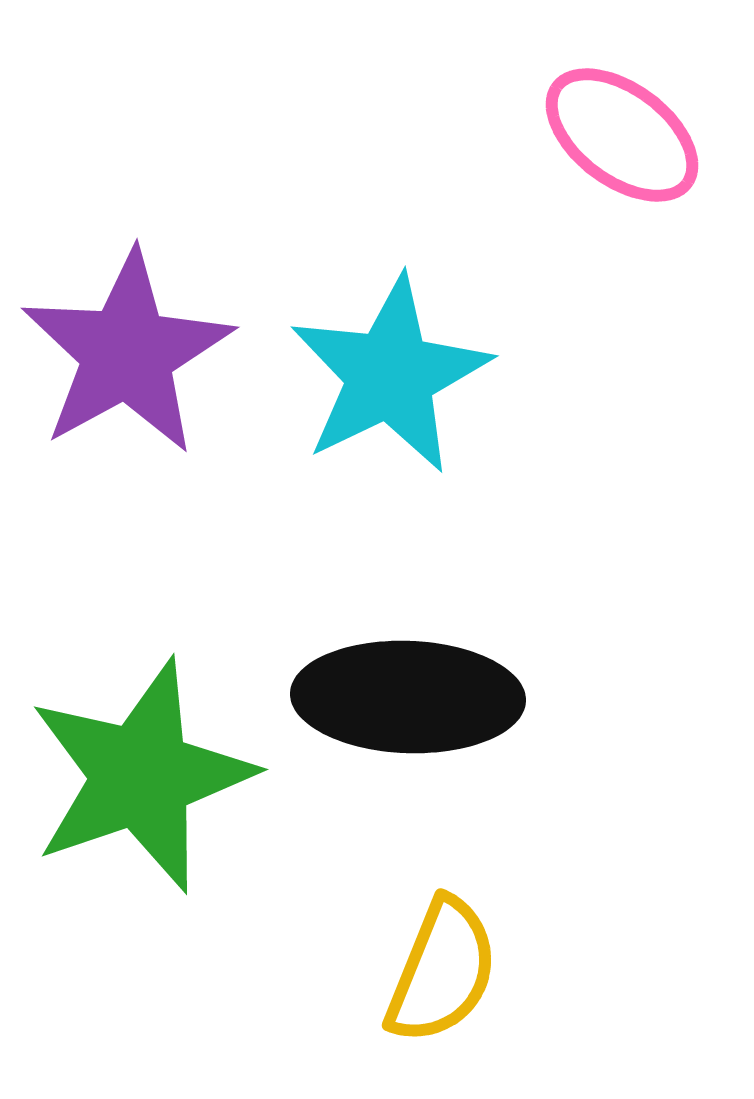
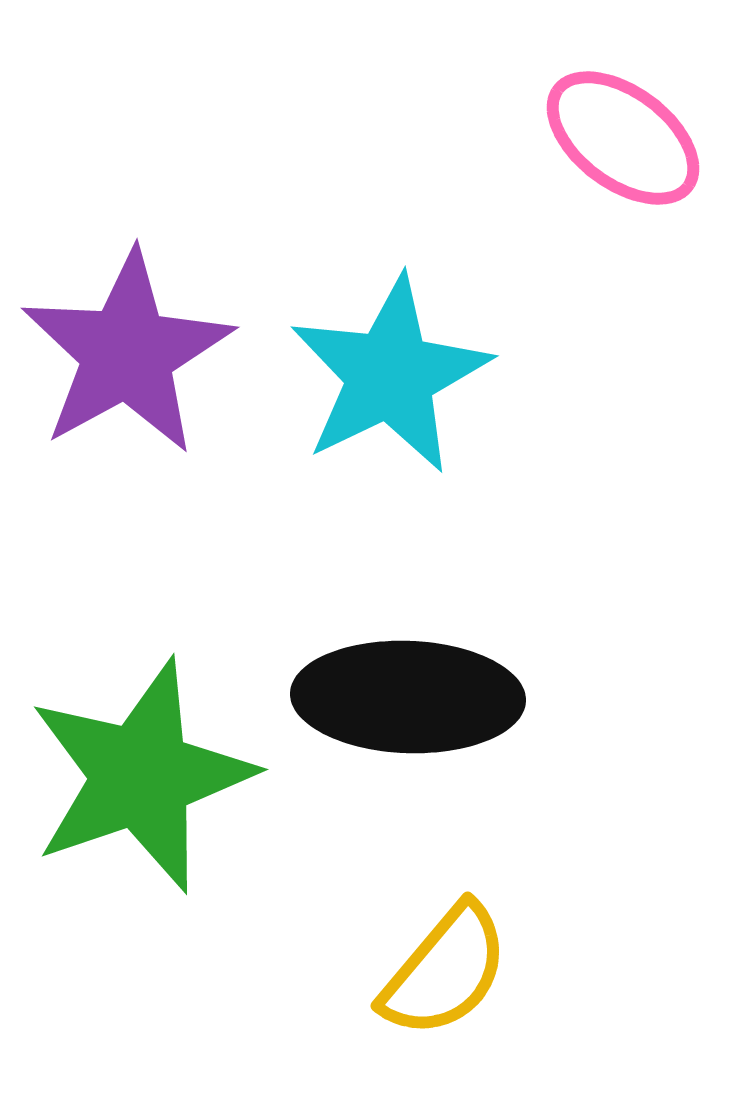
pink ellipse: moved 1 px right, 3 px down
yellow semicircle: moved 3 px right; rotated 18 degrees clockwise
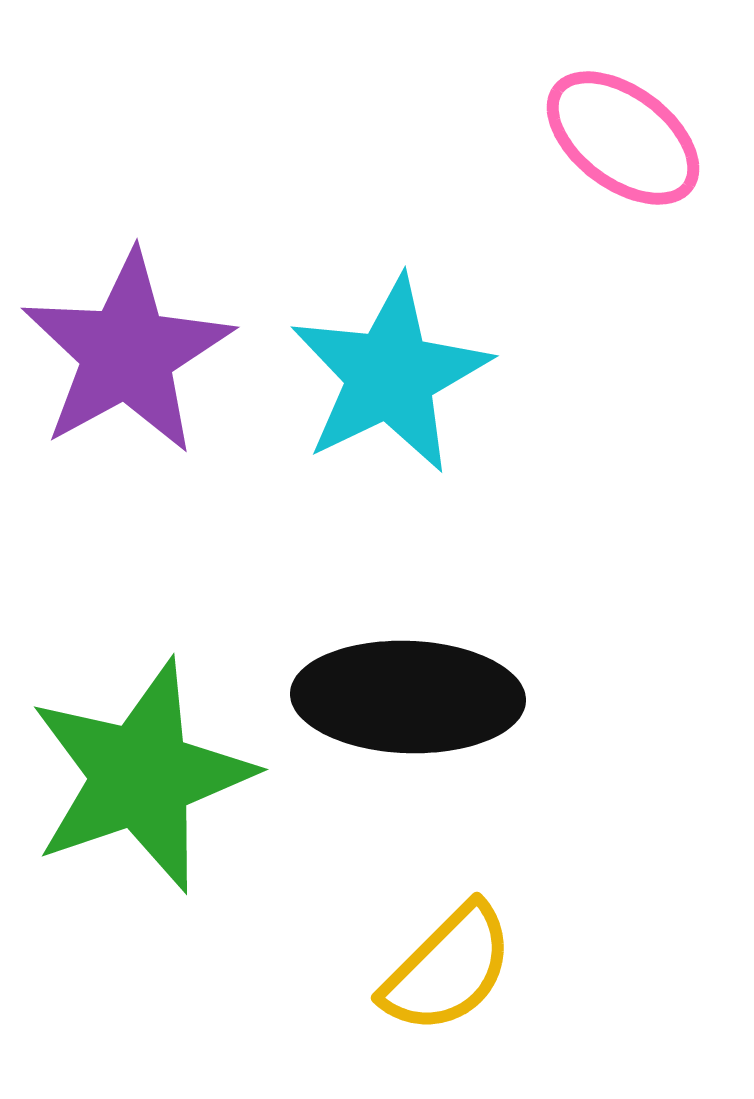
yellow semicircle: moved 3 px right, 2 px up; rotated 5 degrees clockwise
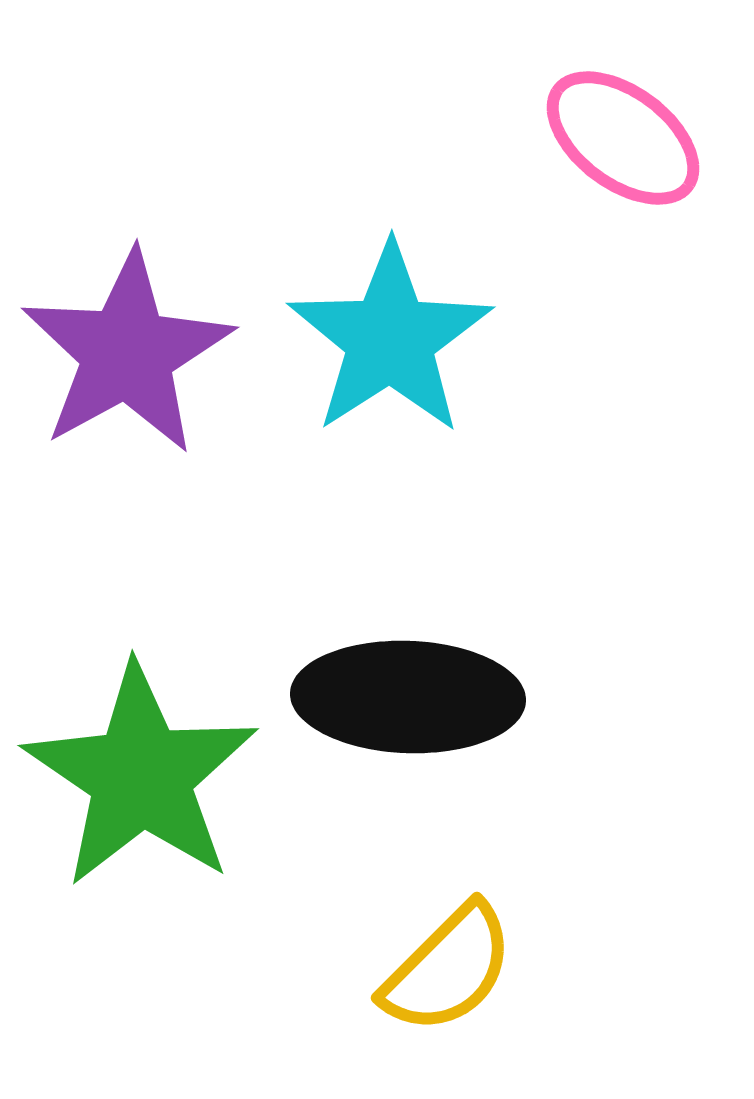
cyan star: moved 36 px up; rotated 7 degrees counterclockwise
green star: rotated 19 degrees counterclockwise
